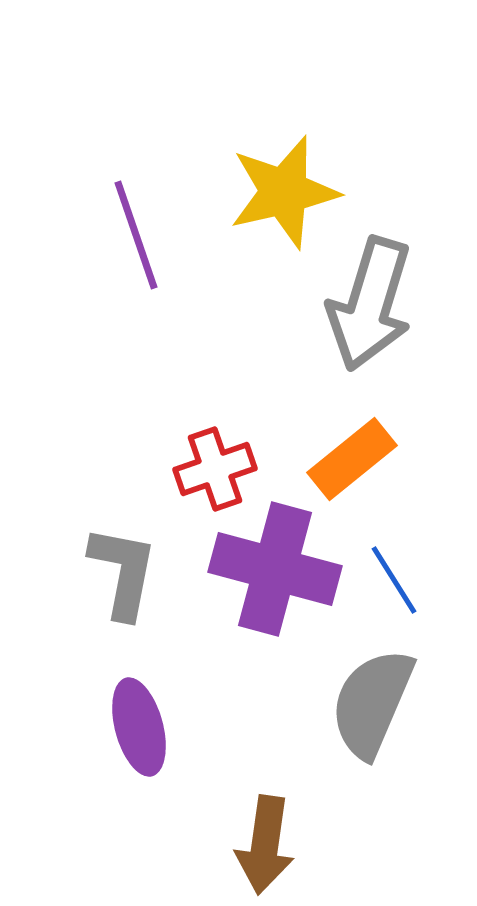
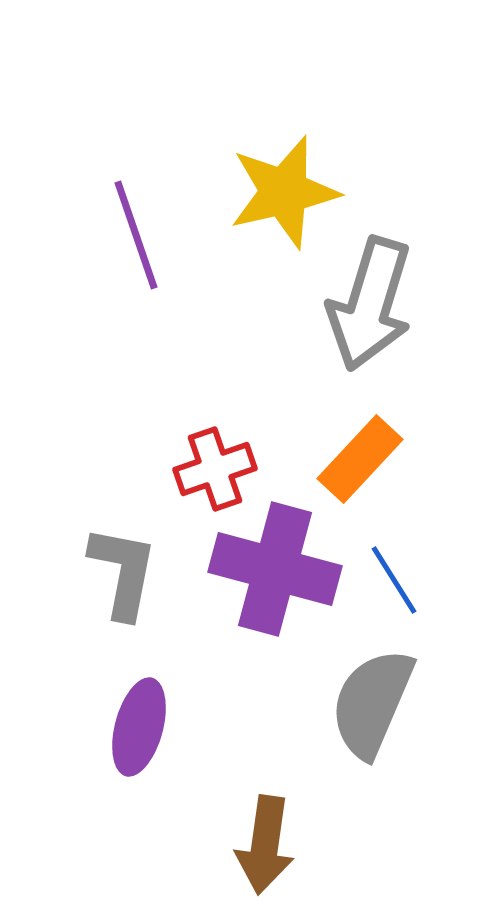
orange rectangle: moved 8 px right; rotated 8 degrees counterclockwise
purple ellipse: rotated 30 degrees clockwise
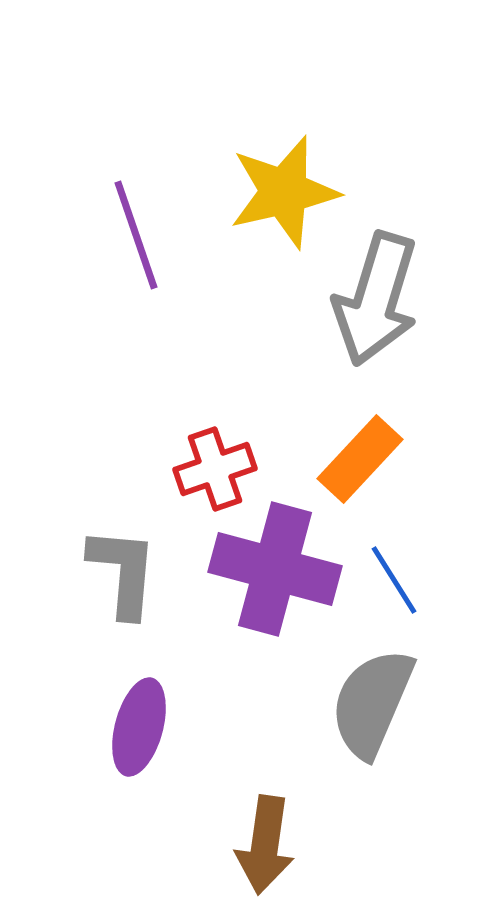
gray arrow: moved 6 px right, 5 px up
gray L-shape: rotated 6 degrees counterclockwise
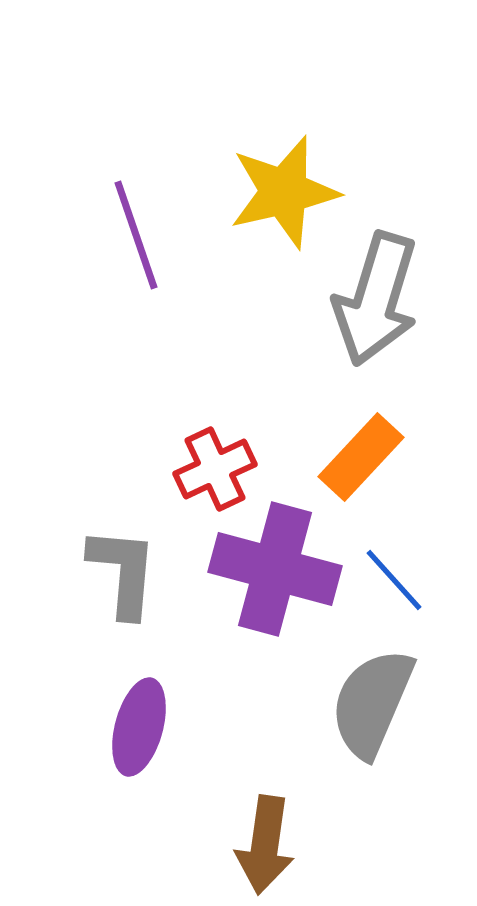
orange rectangle: moved 1 px right, 2 px up
red cross: rotated 6 degrees counterclockwise
blue line: rotated 10 degrees counterclockwise
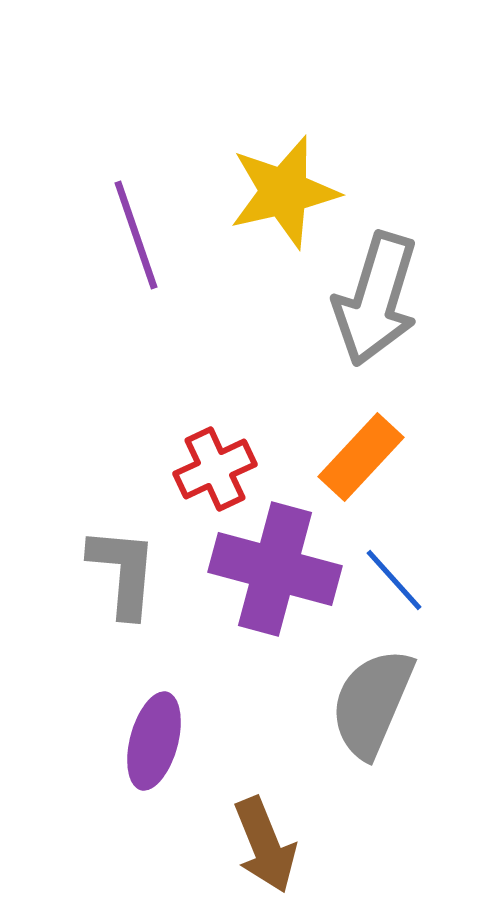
purple ellipse: moved 15 px right, 14 px down
brown arrow: rotated 30 degrees counterclockwise
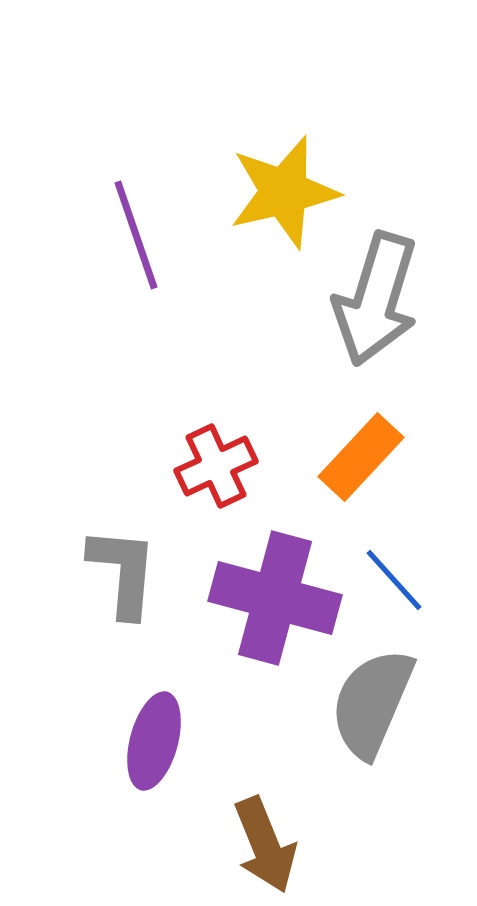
red cross: moved 1 px right, 3 px up
purple cross: moved 29 px down
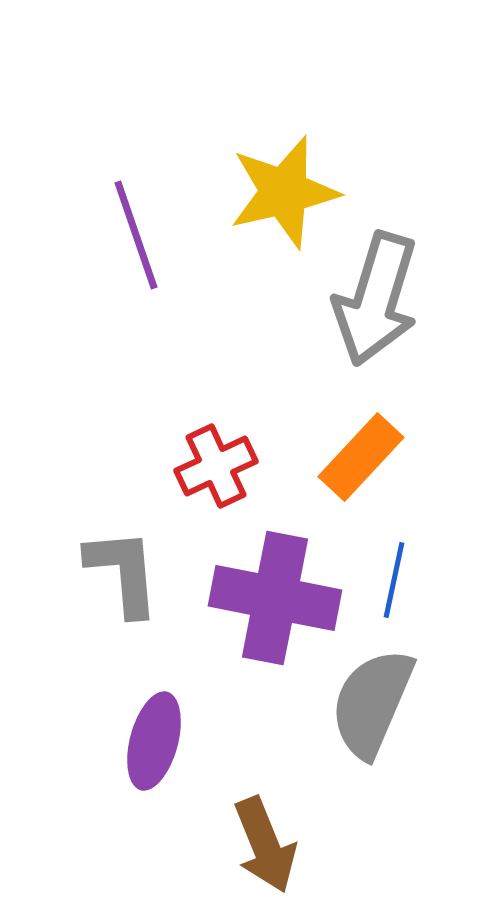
gray L-shape: rotated 10 degrees counterclockwise
blue line: rotated 54 degrees clockwise
purple cross: rotated 4 degrees counterclockwise
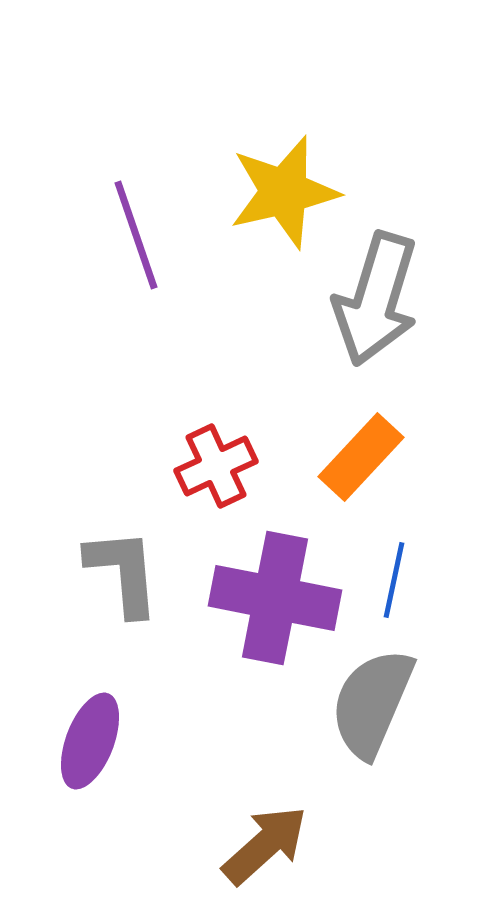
purple ellipse: moved 64 px left; rotated 6 degrees clockwise
brown arrow: rotated 110 degrees counterclockwise
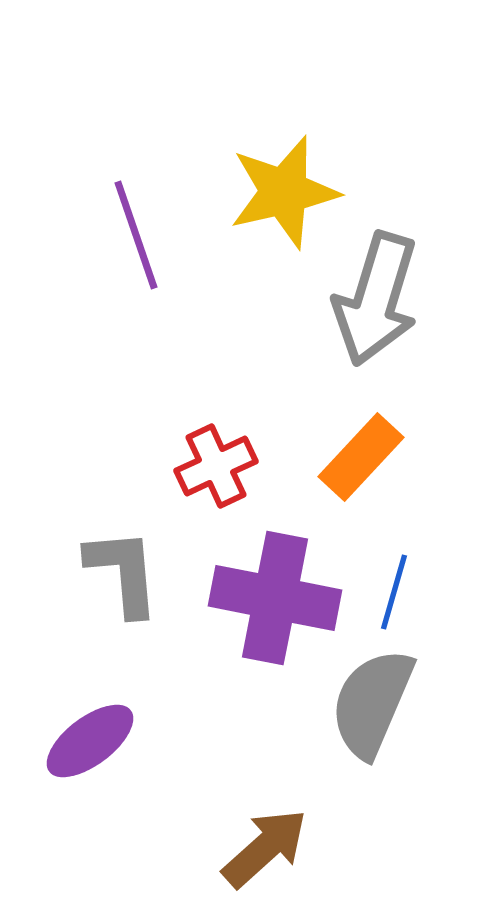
blue line: moved 12 px down; rotated 4 degrees clockwise
purple ellipse: rotated 32 degrees clockwise
brown arrow: moved 3 px down
